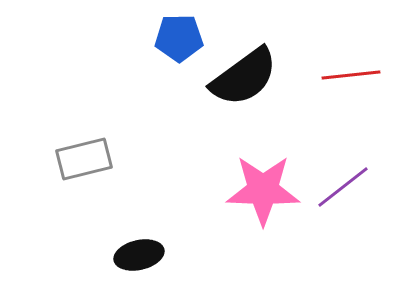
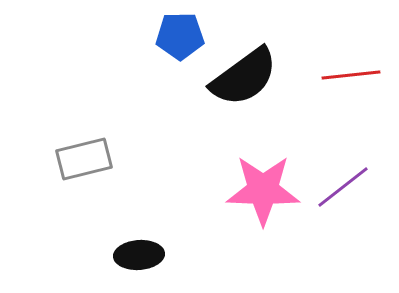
blue pentagon: moved 1 px right, 2 px up
black ellipse: rotated 9 degrees clockwise
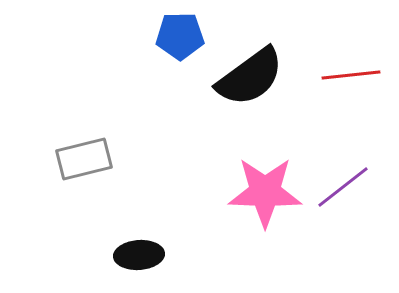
black semicircle: moved 6 px right
pink star: moved 2 px right, 2 px down
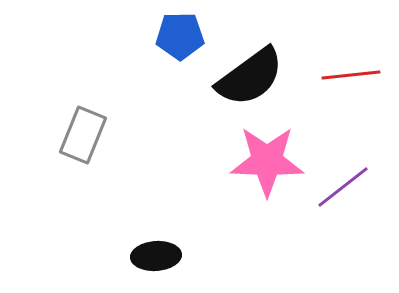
gray rectangle: moved 1 px left, 24 px up; rotated 54 degrees counterclockwise
pink star: moved 2 px right, 31 px up
black ellipse: moved 17 px right, 1 px down
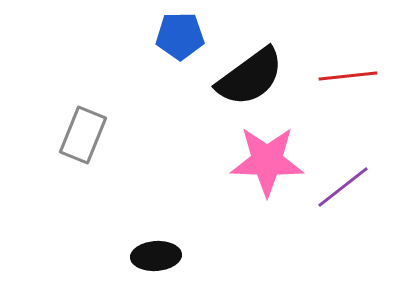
red line: moved 3 px left, 1 px down
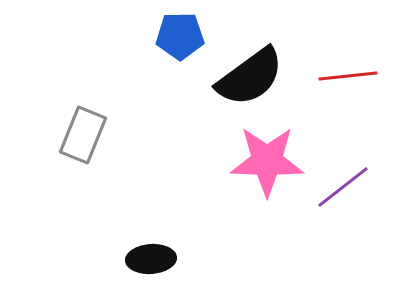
black ellipse: moved 5 px left, 3 px down
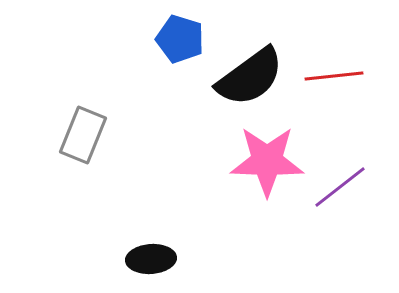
blue pentagon: moved 3 px down; rotated 18 degrees clockwise
red line: moved 14 px left
purple line: moved 3 px left
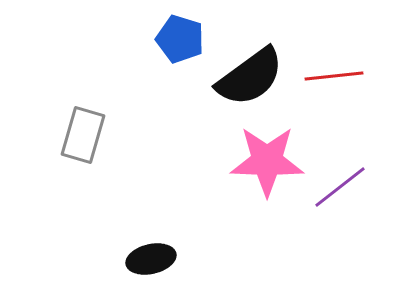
gray rectangle: rotated 6 degrees counterclockwise
black ellipse: rotated 9 degrees counterclockwise
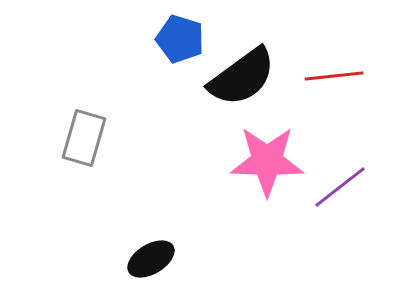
black semicircle: moved 8 px left
gray rectangle: moved 1 px right, 3 px down
black ellipse: rotated 18 degrees counterclockwise
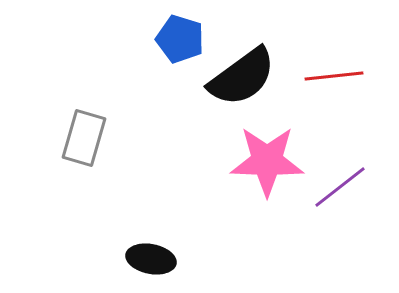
black ellipse: rotated 42 degrees clockwise
